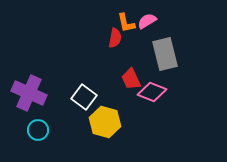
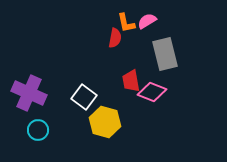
red trapezoid: moved 2 px down; rotated 15 degrees clockwise
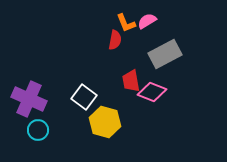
orange L-shape: rotated 10 degrees counterclockwise
red semicircle: moved 2 px down
gray rectangle: rotated 76 degrees clockwise
purple cross: moved 6 px down
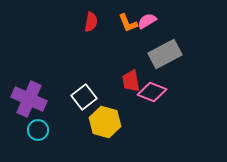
orange L-shape: moved 2 px right
red semicircle: moved 24 px left, 18 px up
white square: rotated 15 degrees clockwise
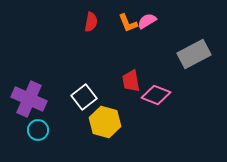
gray rectangle: moved 29 px right
pink diamond: moved 4 px right, 3 px down
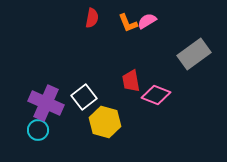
red semicircle: moved 1 px right, 4 px up
gray rectangle: rotated 8 degrees counterclockwise
purple cross: moved 17 px right, 4 px down
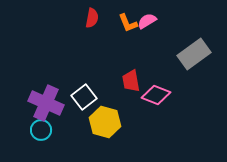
cyan circle: moved 3 px right
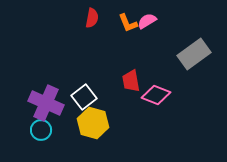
yellow hexagon: moved 12 px left, 1 px down
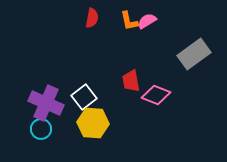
orange L-shape: moved 1 px right, 2 px up; rotated 10 degrees clockwise
yellow hexagon: rotated 12 degrees counterclockwise
cyan circle: moved 1 px up
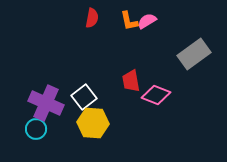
cyan circle: moved 5 px left
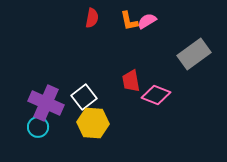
cyan circle: moved 2 px right, 2 px up
